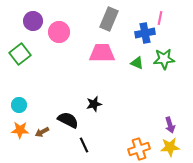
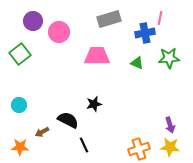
gray rectangle: rotated 50 degrees clockwise
pink trapezoid: moved 5 px left, 3 px down
green star: moved 5 px right, 1 px up
orange star: moved 17 px down
yellow star: rotated 12 degrees clockwise
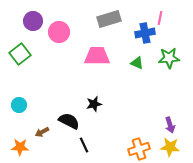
black semicircle: moved 1 px right, 1 px down
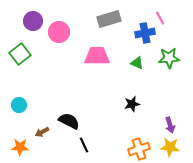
pink line: rotated 40 degrees counterclockwise
black star: moved 38 px right
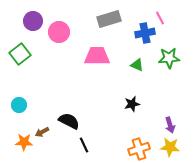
green triangle: moved 2 px down
orange star: moved 4 px right, 5 px up
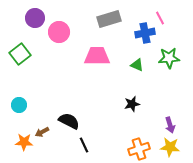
purple circle: moved 2 px right, 3 px up
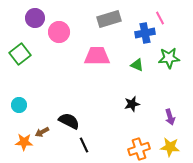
purple arrow: moved 8 px up
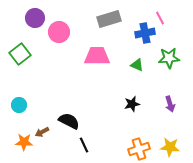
purple arrow: moved 13 px up
